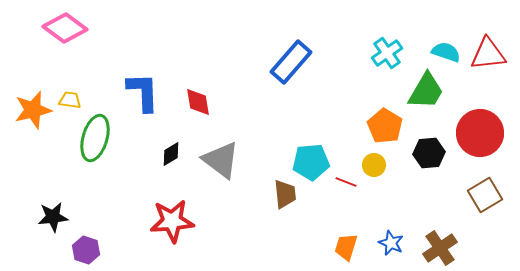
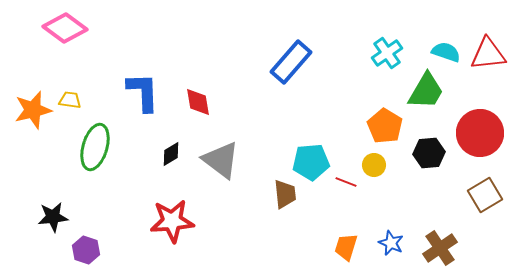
green ellipse: moved 9 px down
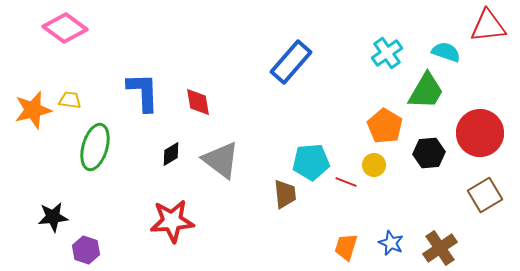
red triangle: moved 28 px up
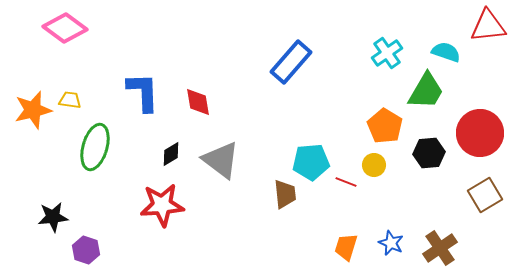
red star: moved 10 px left, 16 px up
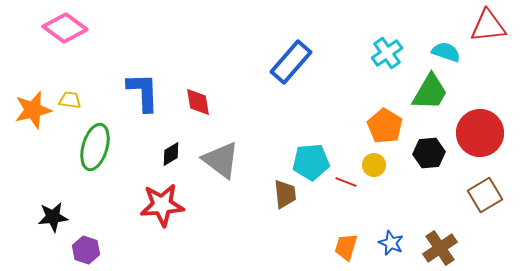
green trapezoid: moved 4 px right, 1 px down
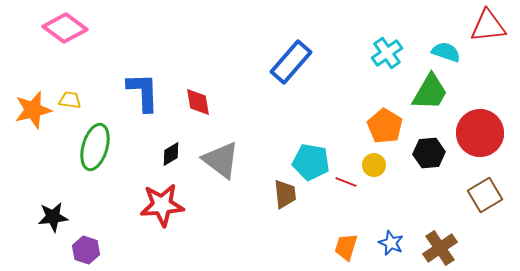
cyan pentagon: rotated 15 degrees clockwise
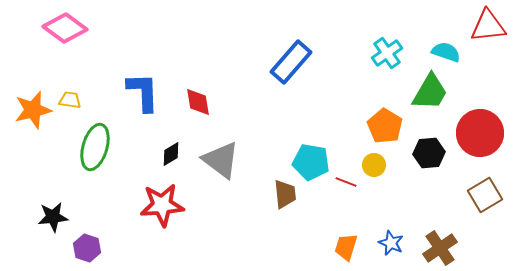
purple hexagon: moved 1 px right, 2 px up
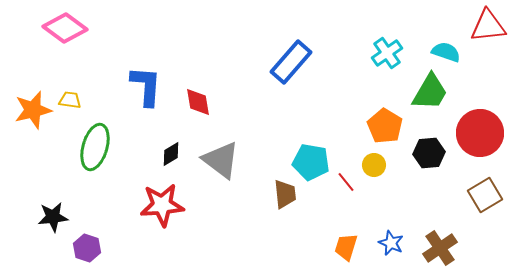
blue L-shape: moved 3 px right, 6 px up; rotated 6 degrees clockwise
red line: rotated 30 degrees clockwise
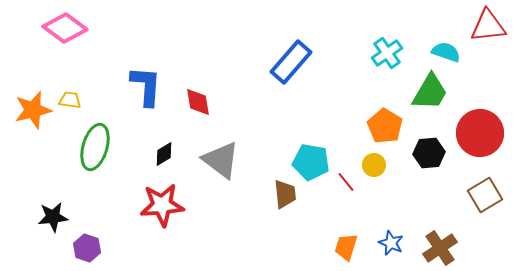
black diamond: moved 7 px left
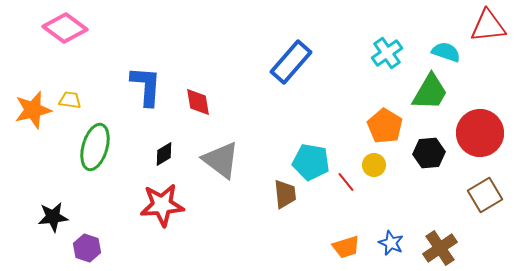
orange trapezoid: rotated 124 degrees counterclockwise
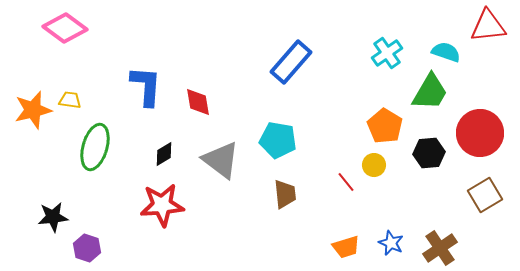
cyan pentagon: moved 33 px left, 22 px up
